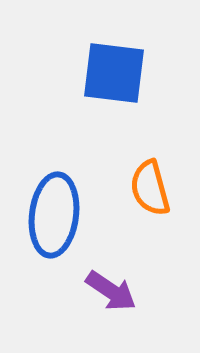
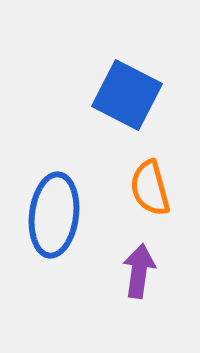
blue square: moved 13 px right, 22 px down; rotated 20 degrees clockwise
purple arrow: moved 28 px right, 20 px up; rotated 116 degrees counterclockwise
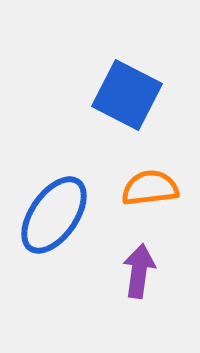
orange semicircle: rotated 98 degrees clockwise
blue ellipse: rotated 28 degrees clockwise
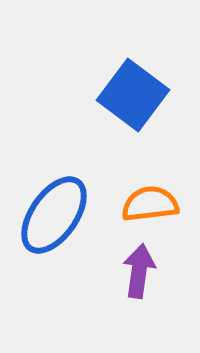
blue square: moved 6 px right; rotated 10 degrees clockwise
orange semicircle: moved 16 px down
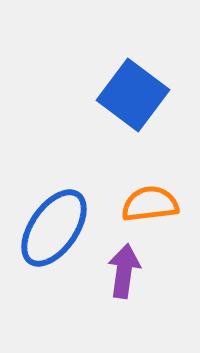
blue ellipse: moved 13 px down
purple arrow: moved 15 px left
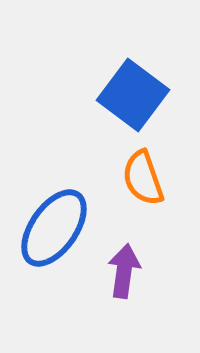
orange semicircle: moved 7 px left, 26 px up; rotated 102 degrees counterclockwise
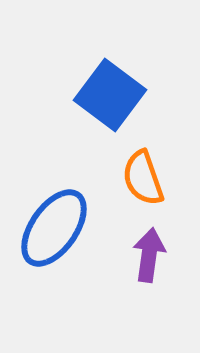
blue square: moved 23 px left
purple arrow: moved 25 px right, 16 px up
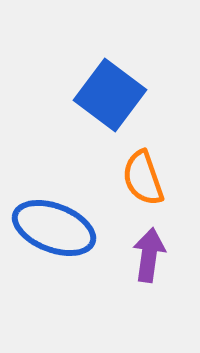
blue ellipse: rotated 76 degrees clockwise
